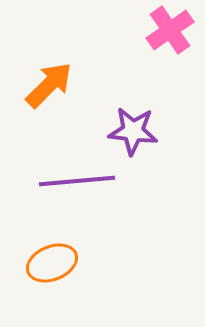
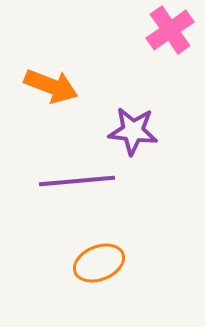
orange arrow: moved 2 px right, 1 px down; rotated 66 degrees clockwise
orange ellipse: moved 47 px right
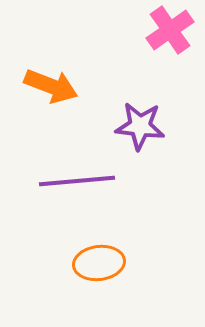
purple star: moved 7 px right, 5 px up
orange ellipse: rotated 15 degrees clockwise
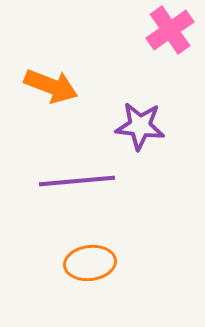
orange ellipse: moved 9 px left
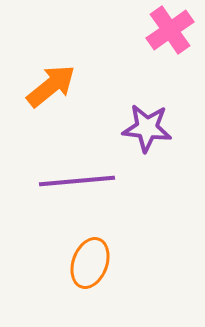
orange arrow: rotated 60 degrees counterclockwise
purple star: moved 7 px right, 2 px down
orange ellipse: rotated 63 degrees counterclockwise
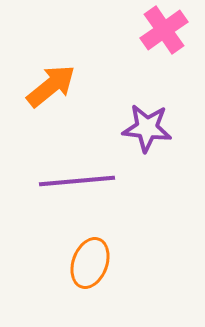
pink cross: moved 6 px left
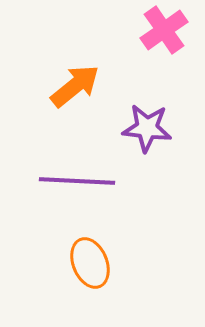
orange arrow: moved 24 px right
purple line: rotated 8 degrees clockwise
orange ellipse: rotated 42 degrees counterclockwise
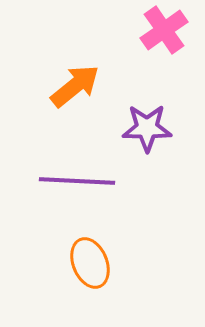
purple star: rotated 6 degrees counterclockwise
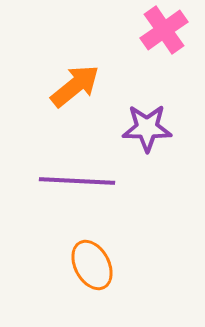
orange ellipse: moved 2 px right, 2 px down; rotated 6 degrees counterclockwise
